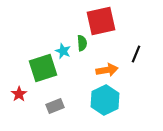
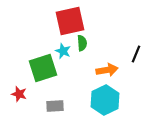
red square: moved 31 px left
red star: rotated 21 degrees counterclockwise
gray rectangle: rotated 18 degrees clockwise
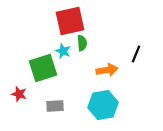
cyan hexagon: moved 2 px left, 5 px down; rotated 16 degrees clockwise
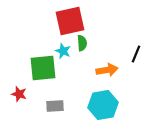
green square: rotated 12 degrees clockwise
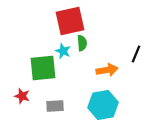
red star: moved 3 px right, 2 px down
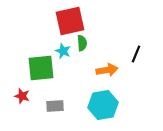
green square: moved 2 px left
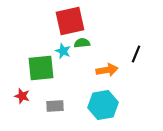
green semicircle: rotated 91 degrees counterclockwise
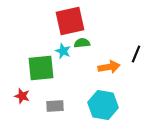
orange arrow: moved 2 px right, 3 px up
cyan hexagon: rotated 20 degrees clockwise
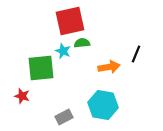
gray rectangle: moved 9 px right, 11 px down; rotated 24 degrees counterclockwise
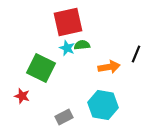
red square: moved 2 px left, 1 px down
green semicircle: moved 2 px down
cyan star: moved 4 px right, 3 px up
green square: rotated 32 degrees clockwise
